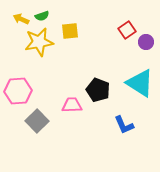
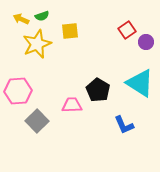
yellow star: moved 2 px left, 2 px down; rotated 12 degrees counterclockwise
black pentagon: rotated 10 degrees clockwise
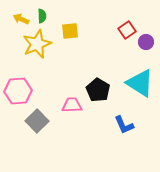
green semicircle: rotated 72 degrees counterclockwise
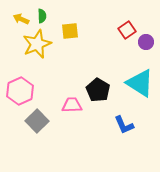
pink hexagon: moved 2 px right; rotated 20 degrees counterclockwise
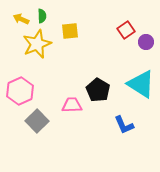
red square: moved 1 px left
cyan triangle: moved 1 px right, 1 px down
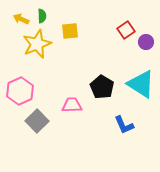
black pentagon: moved 4 px right, 3 px up
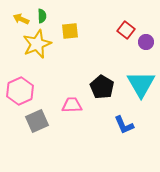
red square: rotated 18 degrees counterclockwise
cyan triangle: rotated 28 degrees clockwise
gray square: rotated 20 degrees clockwise
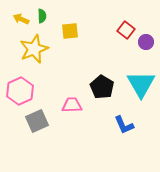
yellow star: moved 3 px left, 5 px down
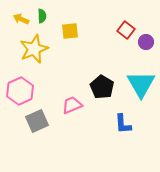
pink trapezoid: rotated 20 degrees counterclockwise
blue L-shape: moved 1 px left, 1 px up; rotated 20 degrees clockwise
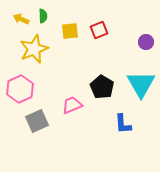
green semicircle: moved 1 px right
red square: moved 27 px left; rotated 30 degrees clockwise
pink hexagon: moved 2 px up
